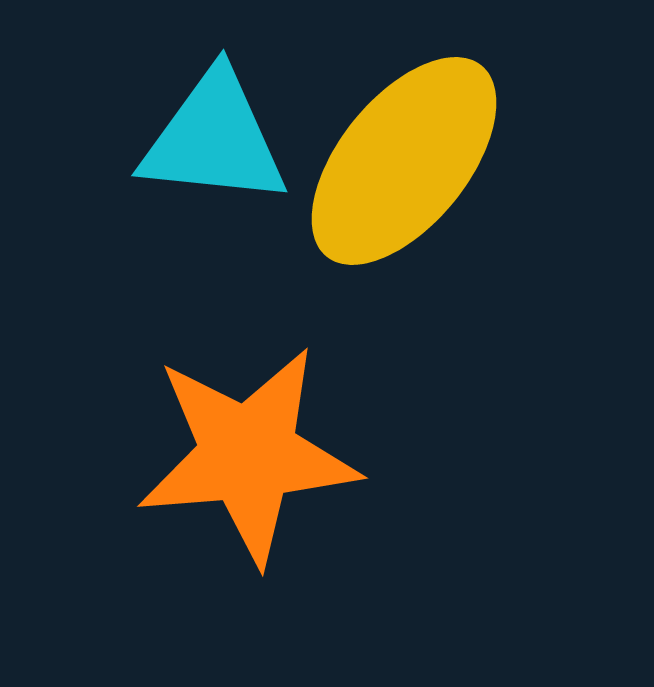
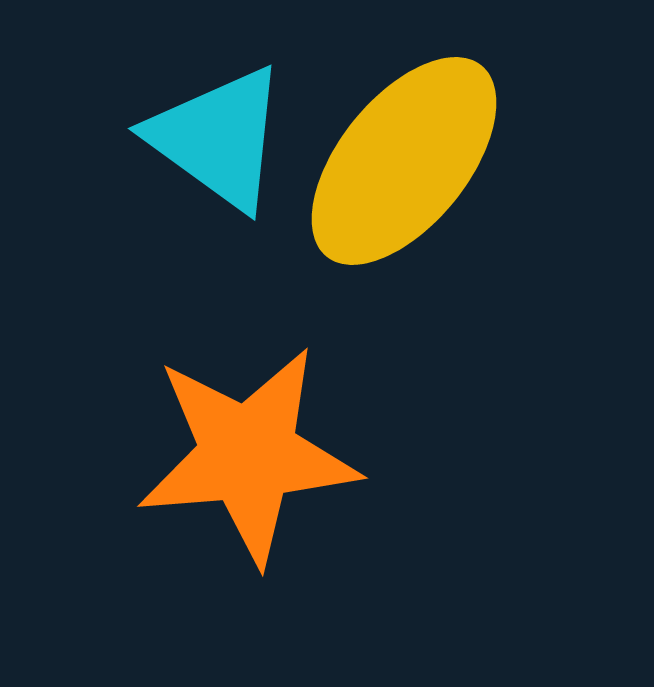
cyan triangle: moved 4 px right, 1 px up; rotated 30 degrees clockwise
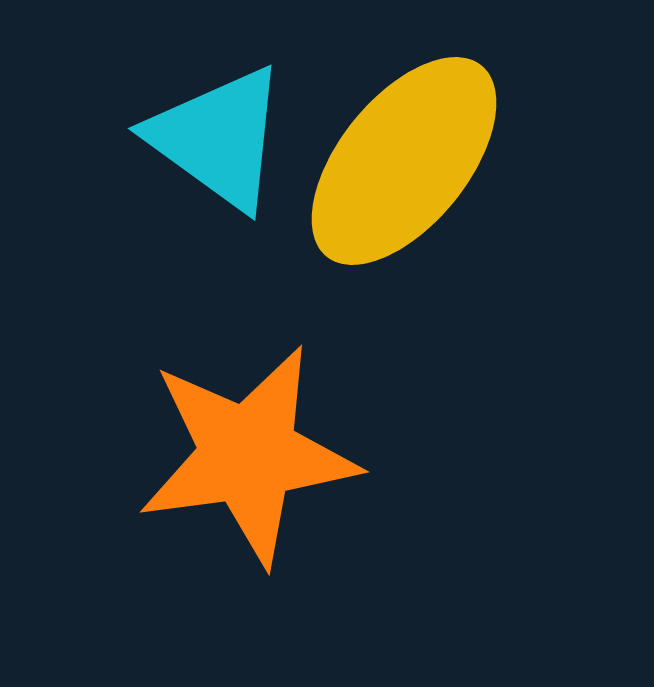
orange star: rotated 3 degrees counterclockwise
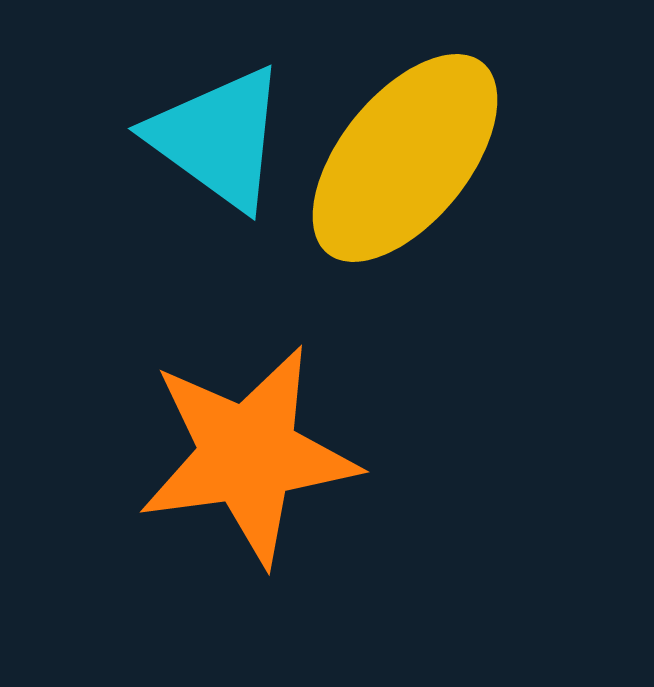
yellow ellipse: moved 1 px right, 3 px up
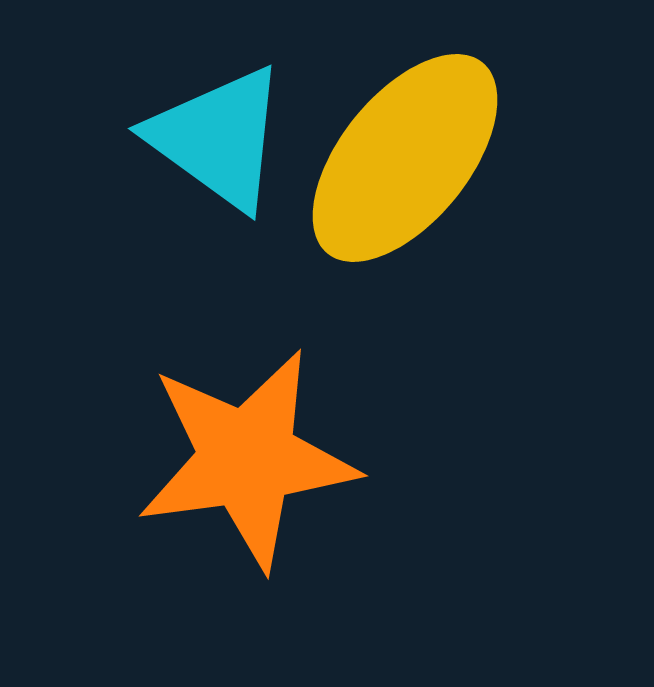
orange star: moved 1 px left, 4 px down
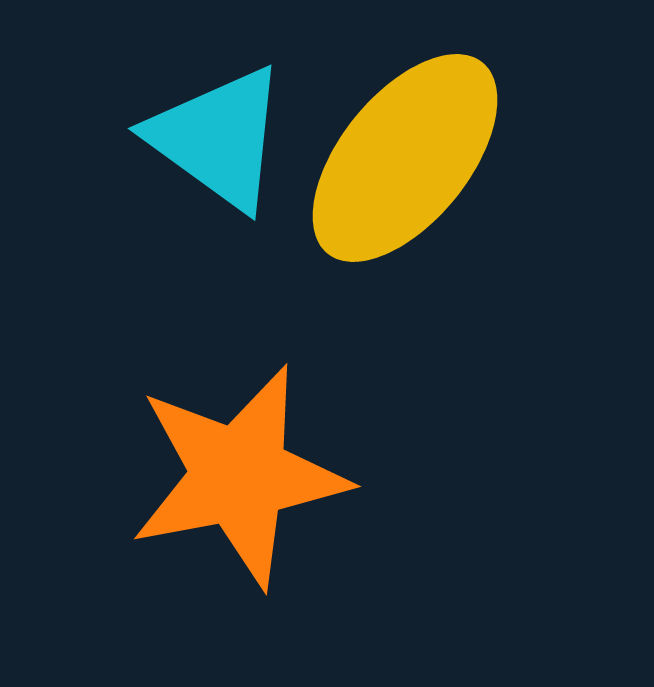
orange star: moved 8 px left, 17 px down; rotated 3 degrees counterclockwise
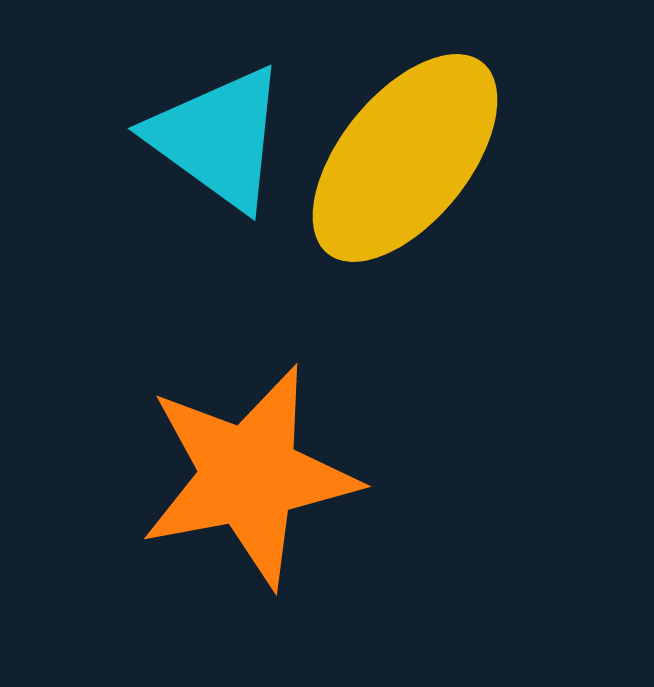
orange star: moved 10 px right
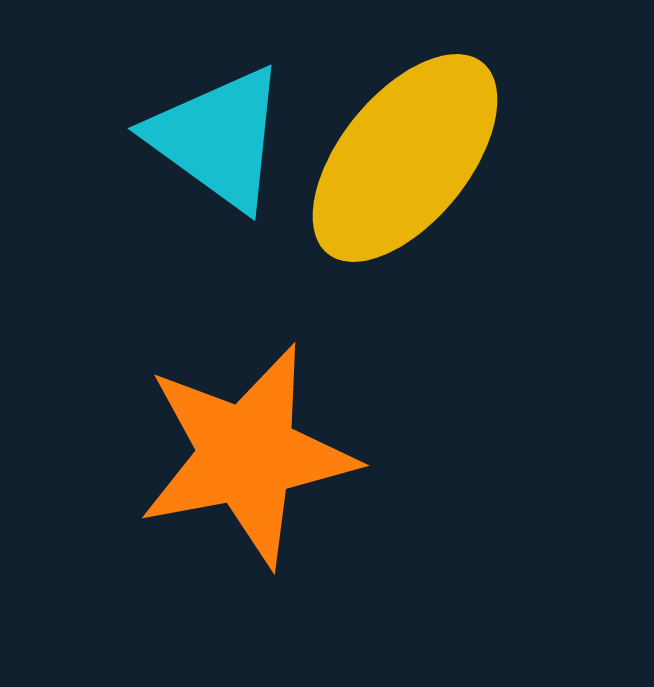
orange star: moved 2 px left, 21 px up
